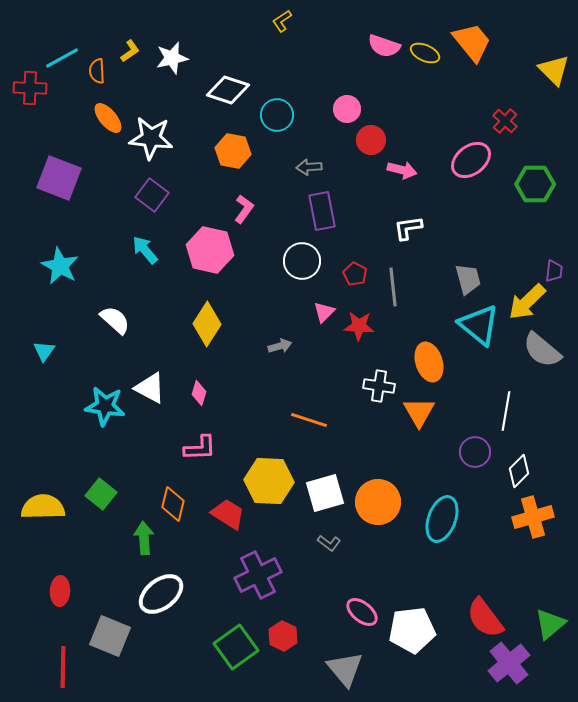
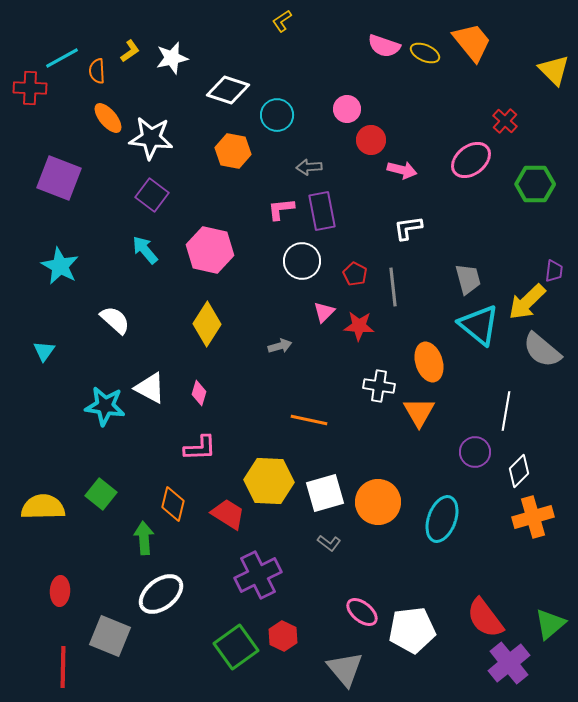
pink L-shape at (244, 209): moved 37 px right; rotated 132 degrees counterclockwise
orange line at (309, 420): rotated 6 degrees counterclockwise
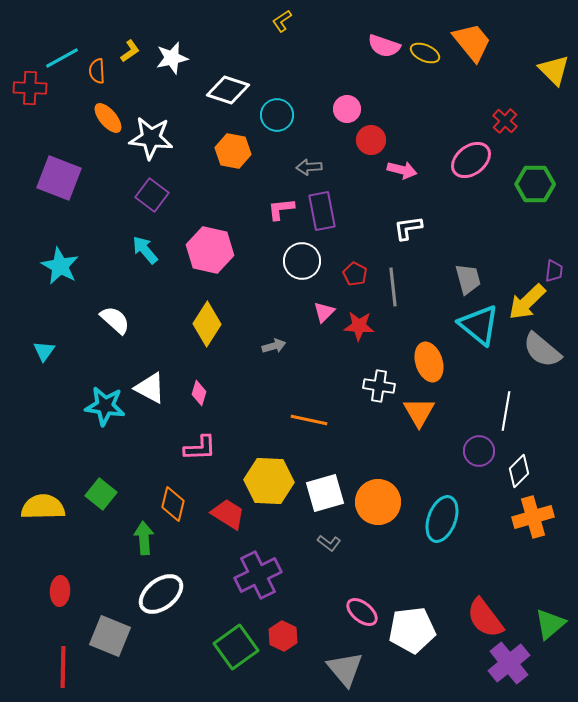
gray arrow at (280, 346): moved 6 px left
purple circle at (475, 452): moved 4 px right, 1 px up
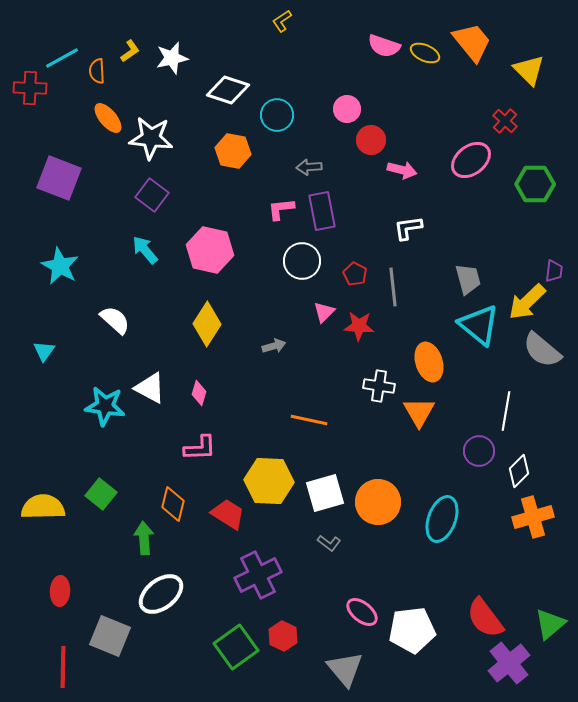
yellow triangle at (554, 70): moved 25 px left
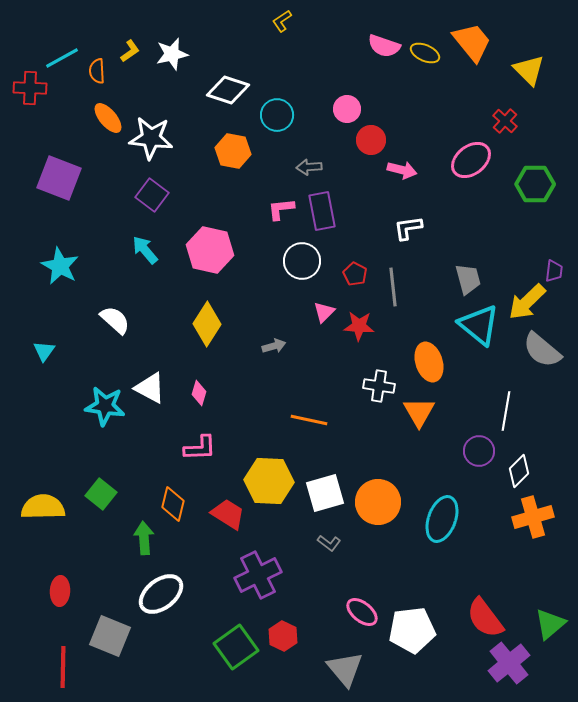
white star at (172, 58): moved 4 px up
